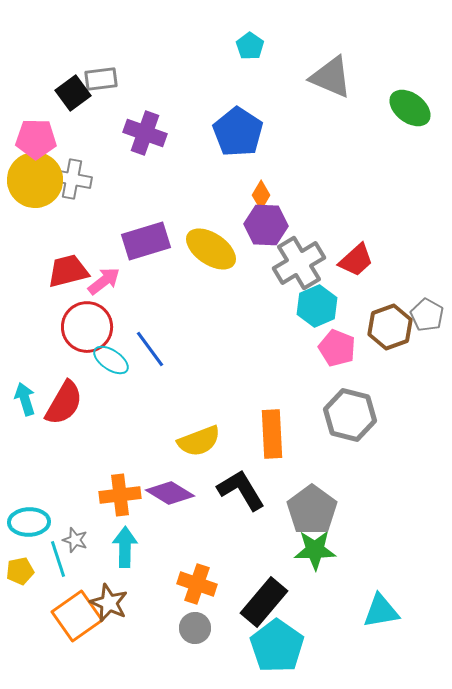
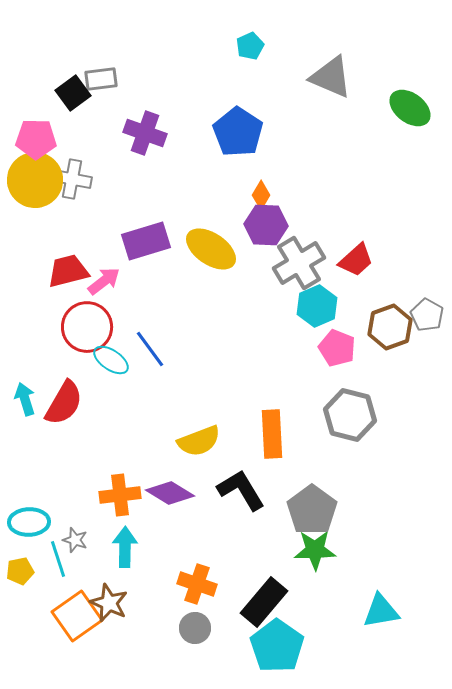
cyan pentagon at (250, 46): rotated 12 degrees clockwise
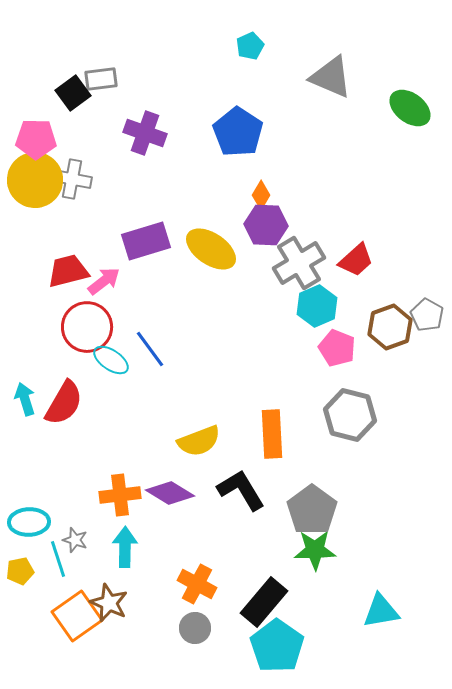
orange cross at (197, 584): rotated 9 degrees clockwise
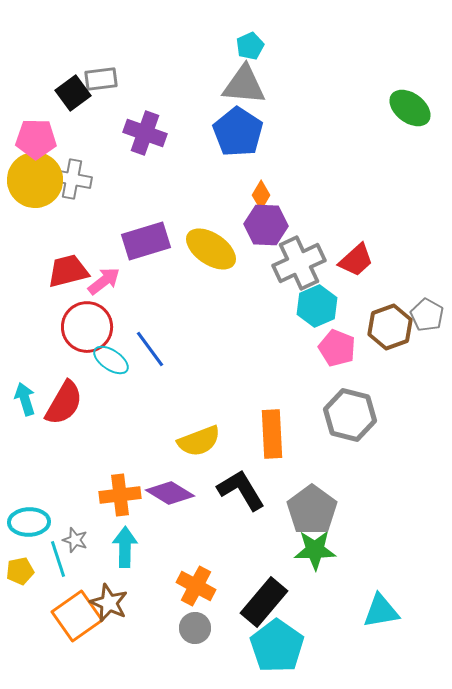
gray triangle at (331, 77): moved 87 px left, 8 px down; rotated 18 degrees counterclockwise
gray cross at (299, 263): rotated 6 degrees clockwise
orange cross at (197, 584): moved 1 px left, 2 px down
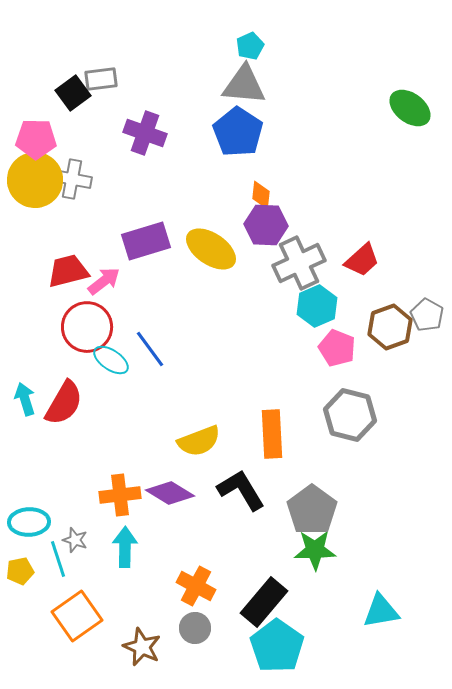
orange diamond at (261, 195): rotated 24 degrees counterclockwise
red trapezoid at (356, 260): moved 6 px right
brown star at (109, 603): moved 33 px right, 44 px down
